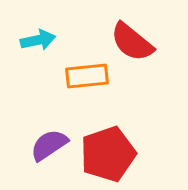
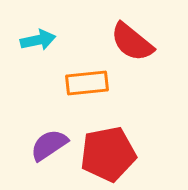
orange rectangle: moved 7 px down
red pentagon: rotated 8 degrees clockwise
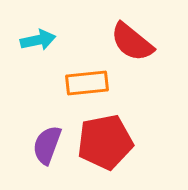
purple semicircle: moved 2 px left; rotated 36 degrees counterclockwise
red pentagon: moved 3 px left, 12 px up
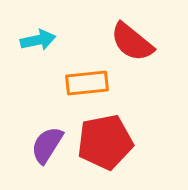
purple semicircle: rotated 12 degrees clockwise
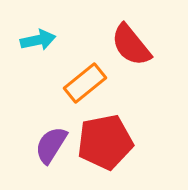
red semicircle: moved 1 px left, 3 px down; rotated 12 degrees clockwise
orange rectangle: moved 2 px left; rotated 33 degrees counterclockwise
purple semicircle: moved 4 px right
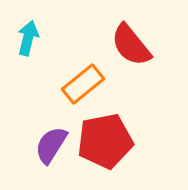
cyan arrow: moved 10 px left, 2 px up; rotated 64 degrees counterclockwise
orange rectangle: moved 2 px left, 1 px down
red pentagon: moved 1 px up
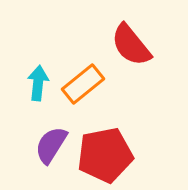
cyan arrow: moved 10 px right, 45 px down; rotated 8 degrees counterclockwise
red pentagon: moved 14 px down
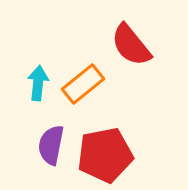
purple semicircle: rotated 21 degrees counterclockwise
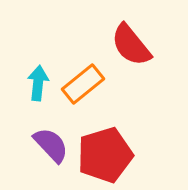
purple semicircle: rotated 126 degrees clockwise
red pentagon: rotated 6 degrees counterclockwise
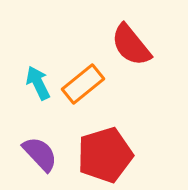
cyan arrow: rotated 32 degrees counterclockwise
purple semicircle: moved 11 px left, 9 px down
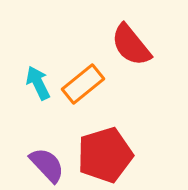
purple semicircle: moved 7 px right, 11 px down
